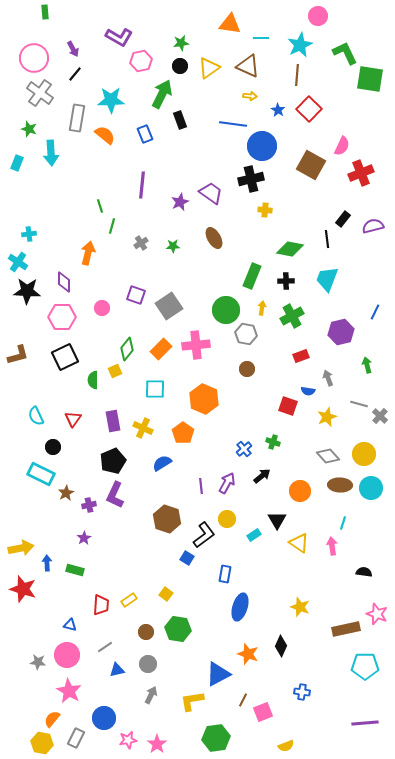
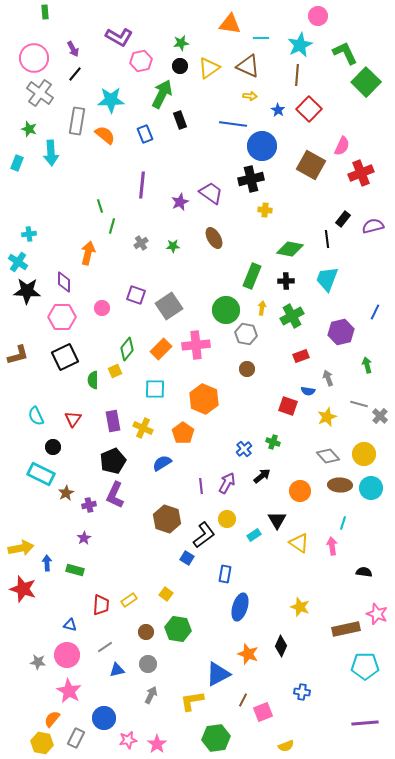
green square at (370, 79): moved 4 px left, 3 px down; rotated 36 degrees clockwise
gray rectangle at (77, 118): moved 3 px down
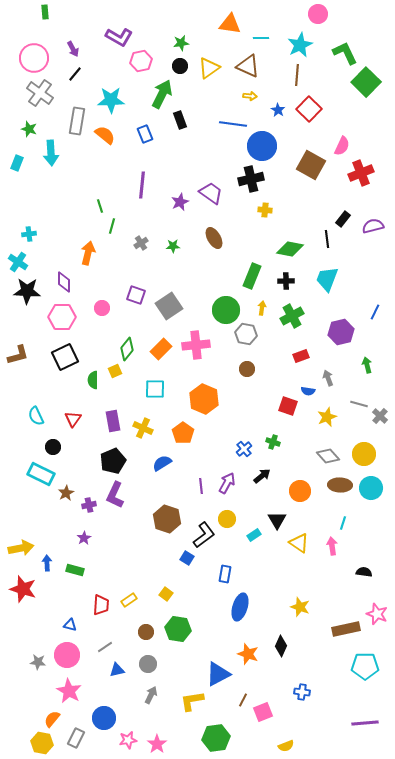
pink circle at (318, 16): moved 2 px up
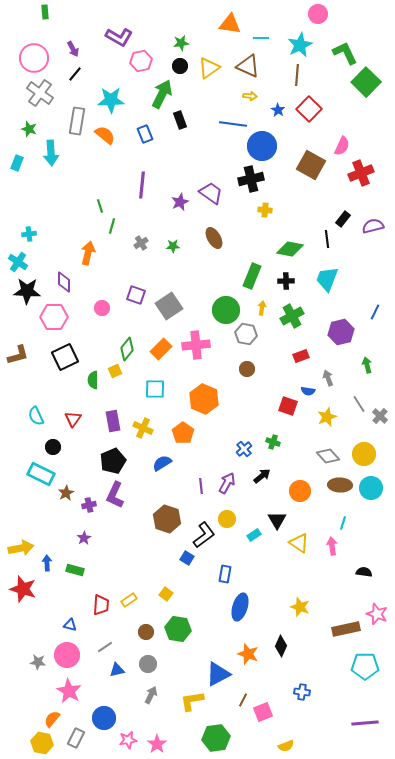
pink hexagon at (62, 317): moved 8 px left
gray line at (359, 404): rotated 42 degrees clockwise
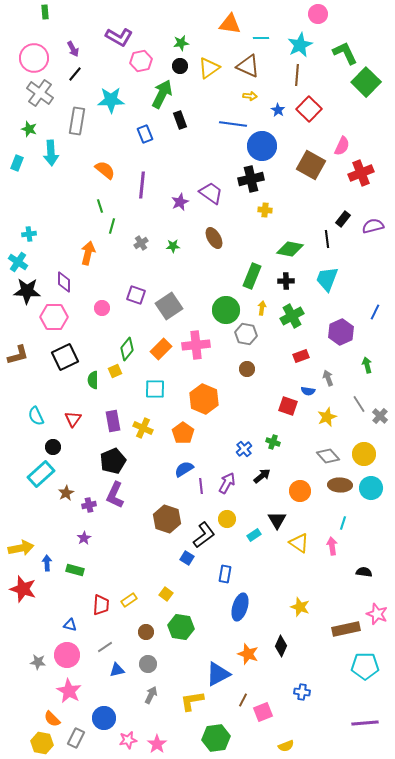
orange semicircle at (105, 135): moved 35 px down
purple hexagon at (341, 332): rotated 10 degrees counterclockwise
blue semicircle at (162, 463): moved 22 px right, 6 px down
cyan rectangle at (41, 474): rotated 68 degrees counterclockwise
green hexagon at (178, 629): moved 3 px right, 2 px up
orange semicircle at (52, 719): rotated 84 degrees counterclockwise
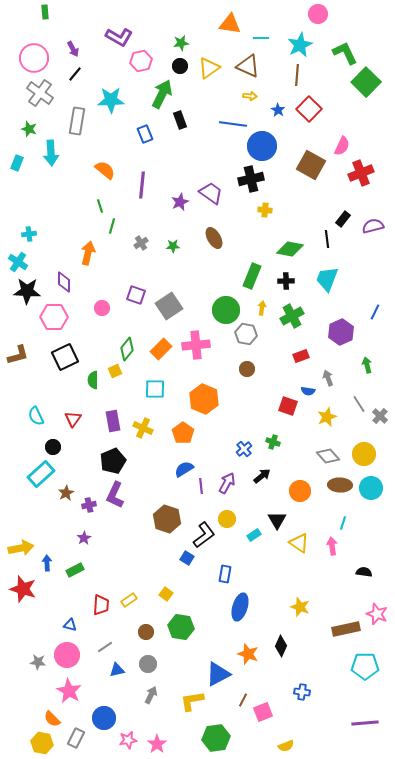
green rectangle at (75, 570): rotated 42 degrees counterclockwise
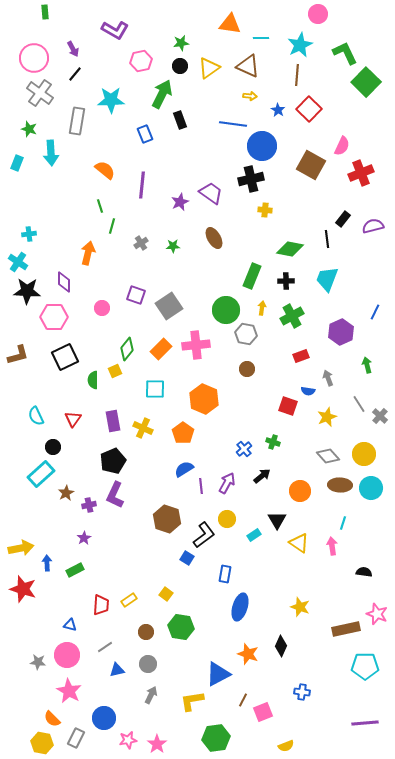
purple L-shape at (119, 37): moved 4 px left, 7 px up
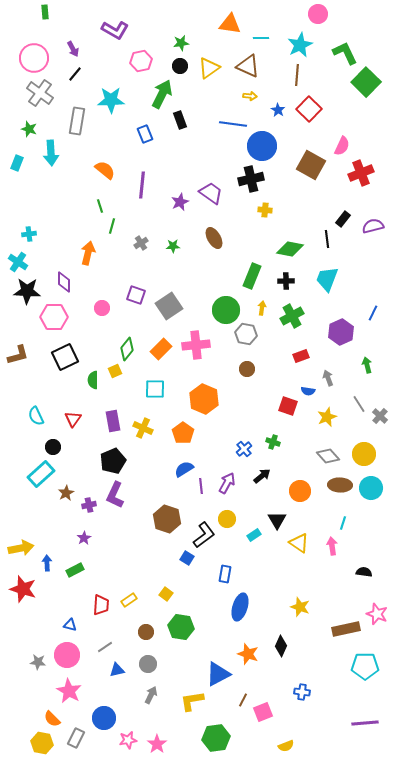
blue line at (375, 312): moved 2 px left, 1 px down
